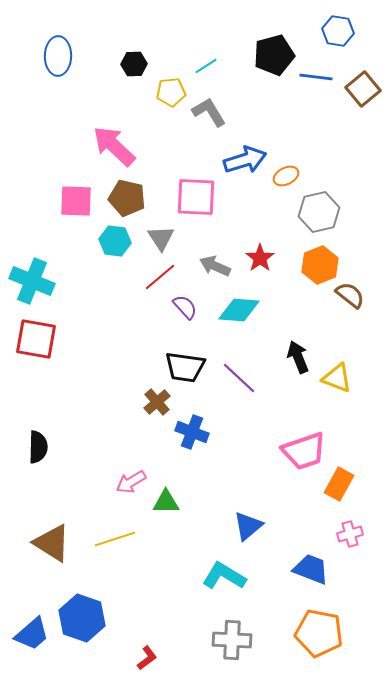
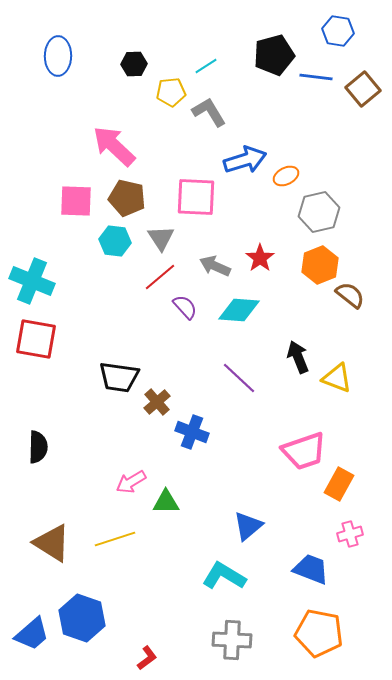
black trapezoid at (185, 367): moved 66 px left, 10 px down
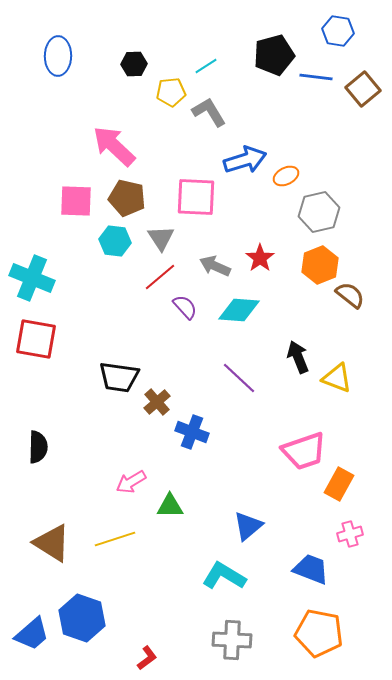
cyan cross at (32, 281): moved 3 px up
green triangle at (166, 502): moved 4 px right, 4 px down
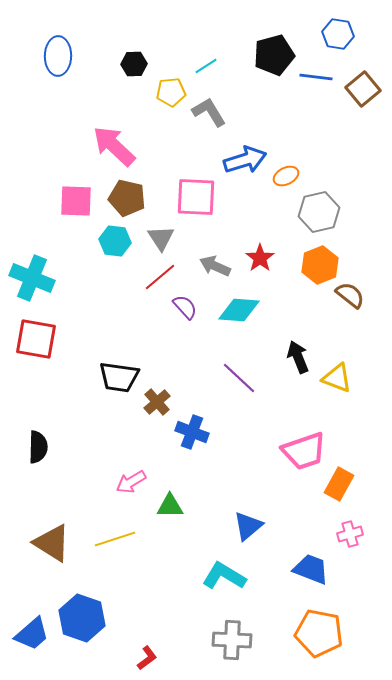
blue hexagon at (338, 31): moved 3 px down
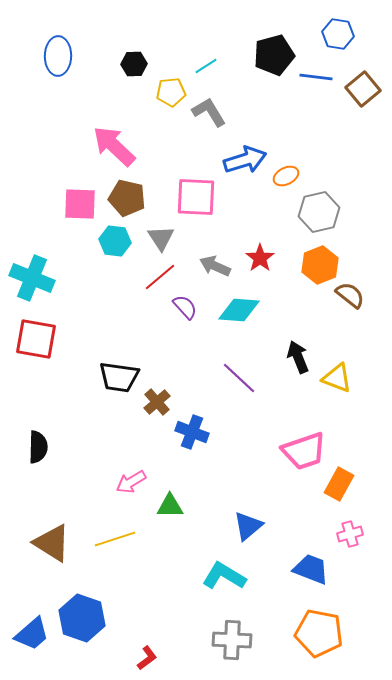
pink square at (76, 201): moved 4 px right, 3 px down
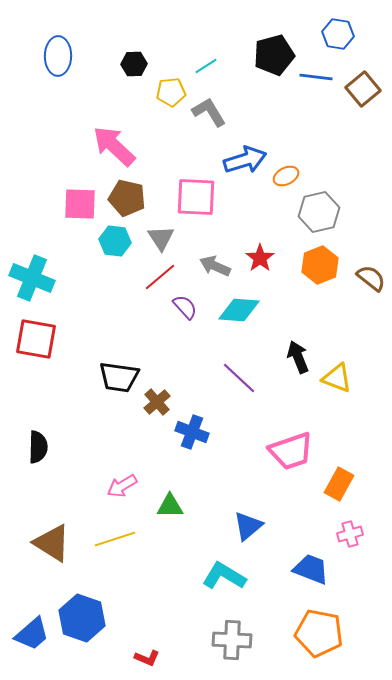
brown semicircle at (350, 295): moved 21 px right, 17 px up
pink trapezoid at (304, 451): moved 13 px left
pink arrow at (131, 482): moved 9 px left, 4 px down
red L-shape at (147, 658): rotated 60 degrees clockwise
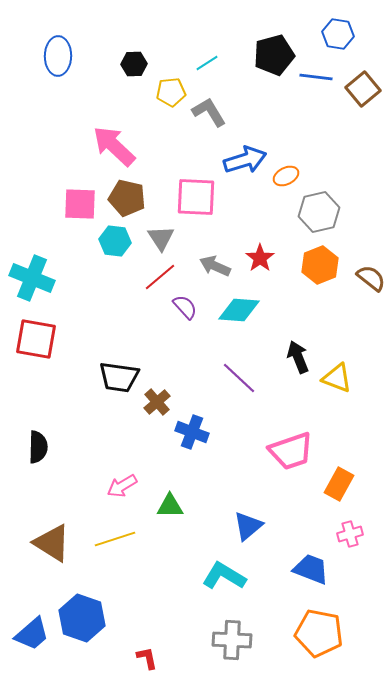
cyan line at (206, 66): moved 1 px right, 3 px up
red L-shape at (147, 658): rotated 125 degrees counterclockwise
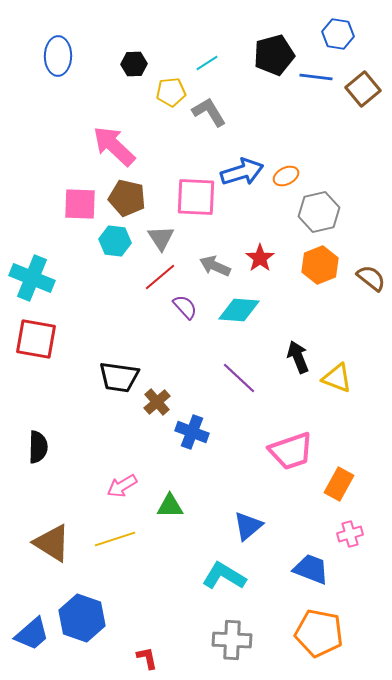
blue arrow at (245, 160): moved 3 px left, 12 px down
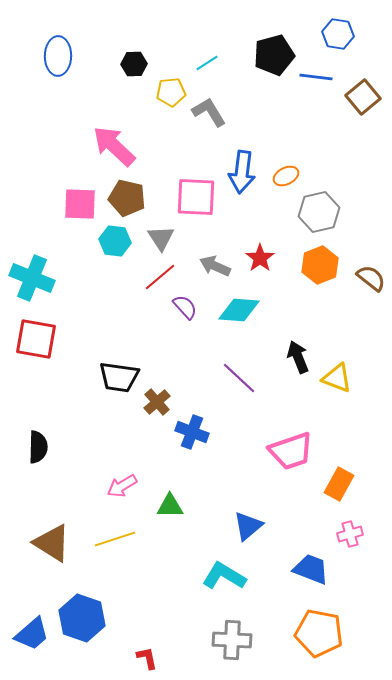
brown square at (363, 89): moved 8 px down
blue arrow at (242, 172): rotated 114 degrees clockwise
